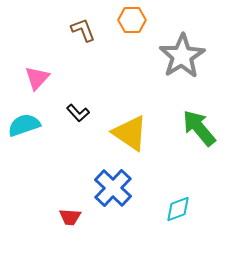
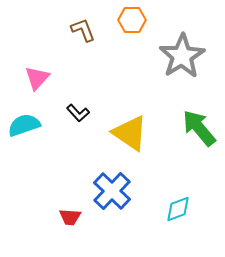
blue cross: moved 1 px left, 3 px down
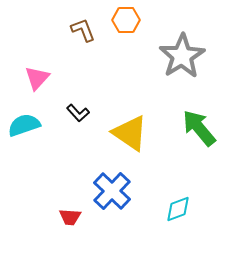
orange hexagon: moved 6 px left
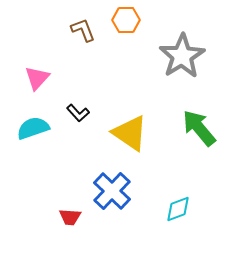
cyan semicircle: moved 9 px right, 3 px down
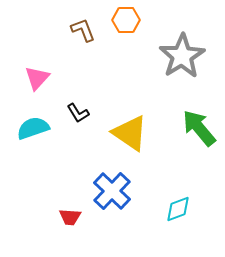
black L-shape: rotated 10 degrees clockwise
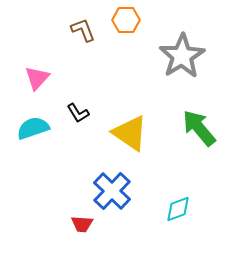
red trapezoid: moved 12 px right, 7 px down
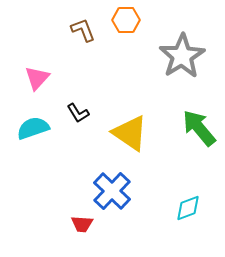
cyan diamond: moved 10 px right, 1 px up
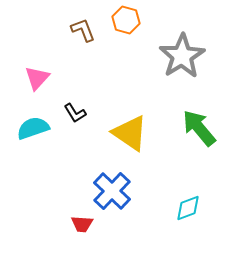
orange hexagon: rotated 16 degrees clockwise
black L-shape: moved 3 px left
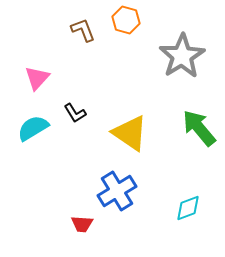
cyan semicircle: rotated 12 degrees counterclockwise
blue cross: moved 5 px right; rotated 15 degrees clockwise
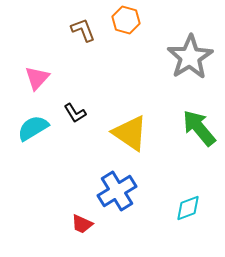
gray star: moved 8 px right, 1 px down
red trapezoid: rotated 20 degrees clockwise
